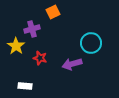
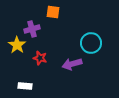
orange square: rotated 32 degrees clockwise
yellow star: moved 1 px right, 1 px up
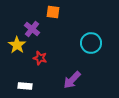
purple cross: rotated 35 degrees counterclockwise
purple arrow: moved 16 px down; rotated 30 degrees counterclockwise
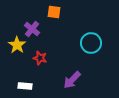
orange square: moved 1 px right
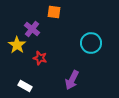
purple arrow: rotated 18 degrees counterclockwise
white rectangle: rotated 24 degrees clockwise
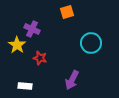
orange square: moved 13 px right; rotated 24 degrees counterclockwise
purple cross: rotated 14 degrees counterclockwise
white rectangle: rotated 24 degrees counterclockwise
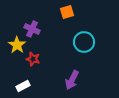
cyan circle: moved 7 px left, 1 px up
red star: moved 7 px left, 1 px down
white rectangle: moved 2 px left; rotated 32 degrees counterclockwise
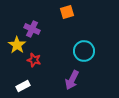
cyan circle: moved 9 px down
red star: moved 1 px right, 1 px down
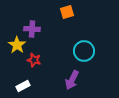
purple cross: rotated 21 degrees counterclockwise
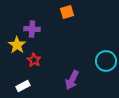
cyan circle: moved 22 px right, 10 px down
red star: rotated 16 degrees clockwise
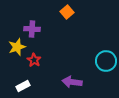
orange square: rotated 24 degrees counterclockwise
yellow star: moved 2 px down; rotated 18 degrees clockwise
purple arrow: moved 2 px down; rotated 72 degrees clockwise
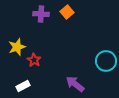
purple cross: moved 9 px right, 15 px up
purple arrow: moved 3 px right, 2 px down; rotated 30 degrees clockwise
